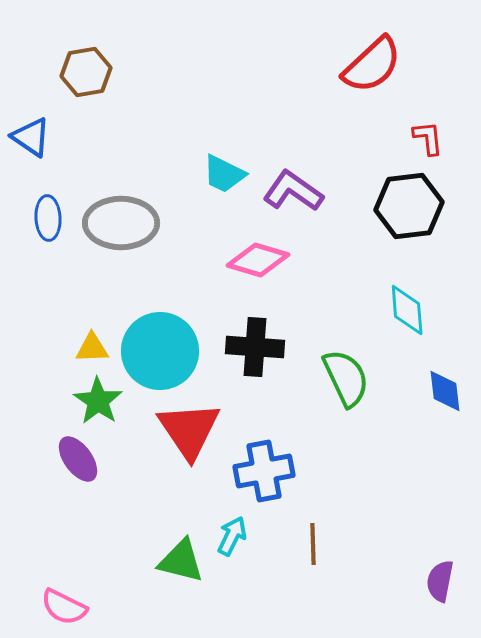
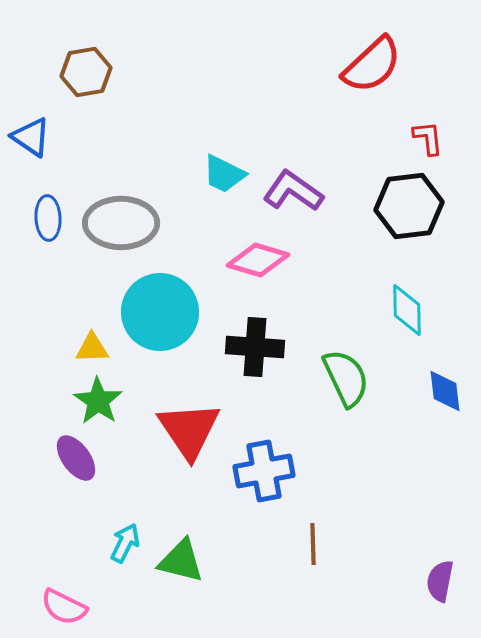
cyan diamond: rotated 4 degrees clockwise
cyan circle: moved 39 px up
purple ellipse: moved 2 px left, 1 px up
cyan arrow: moved 107 px left, 7 px down
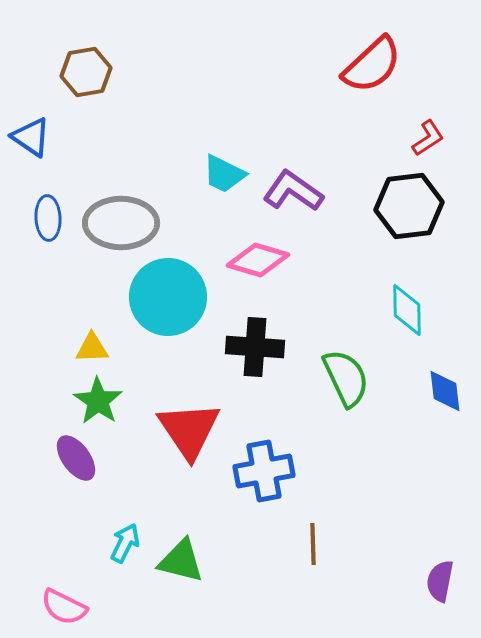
red L-shape: rotated 63 degrees clockwise
cyan circle: moved 8 px right, 15 px up
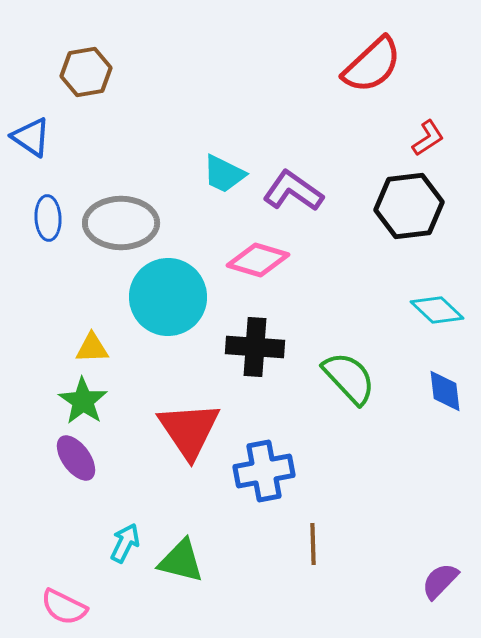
cyan diamond: moved 30 px right; rotated 46 degrees counterclockwise
green semicircle: moved 3 px right; rotated 18 degrees counterclockwise
green star: moved 15 px left
purple semicircle: rotated 33 degrees clockwise
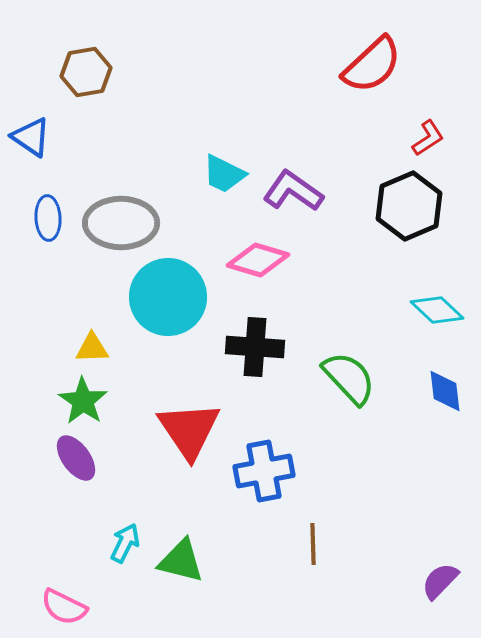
black hexagon: rotated 16 degrees counterclockwise
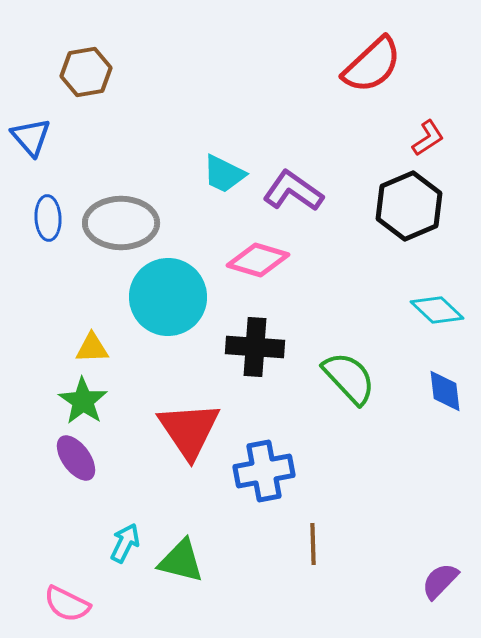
blue triangle: rotated 15 degrees clockwise
pink semicircle: moved 3 px right, 3 px up
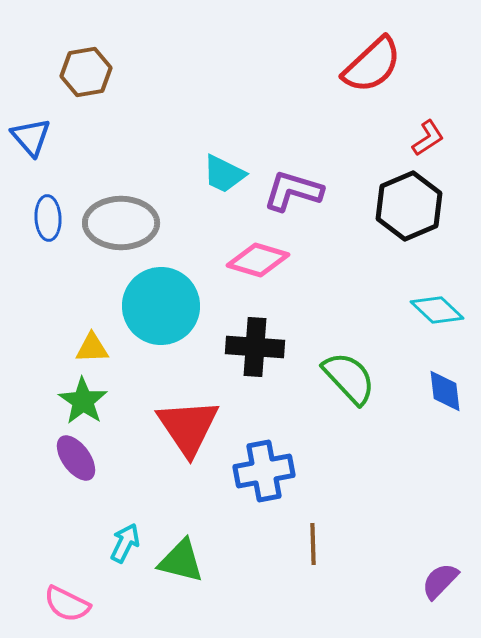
purple L-shape: rotated 18 degrees counterclockwise
cyan circle: moved 7 px left, 9 px down
red triangle: moved 1 px left, 3 px up
